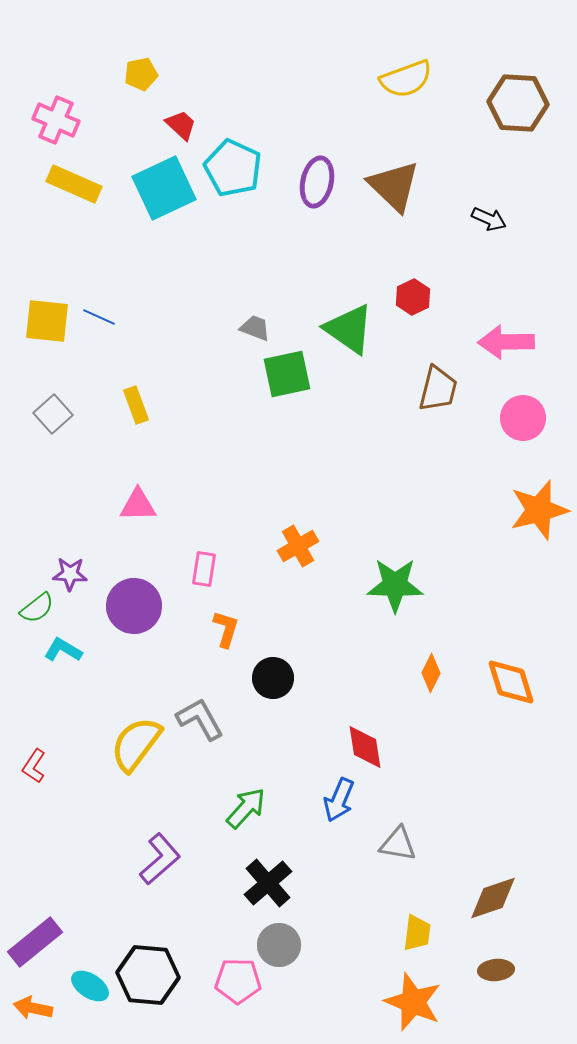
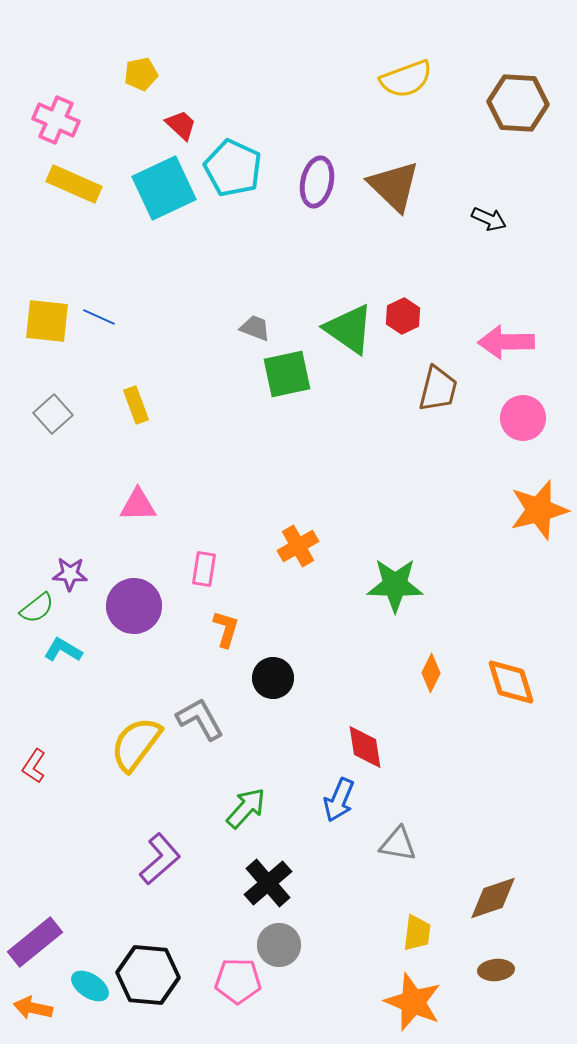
red hexagon at (413, 297): moved 10 px left, 19 px down
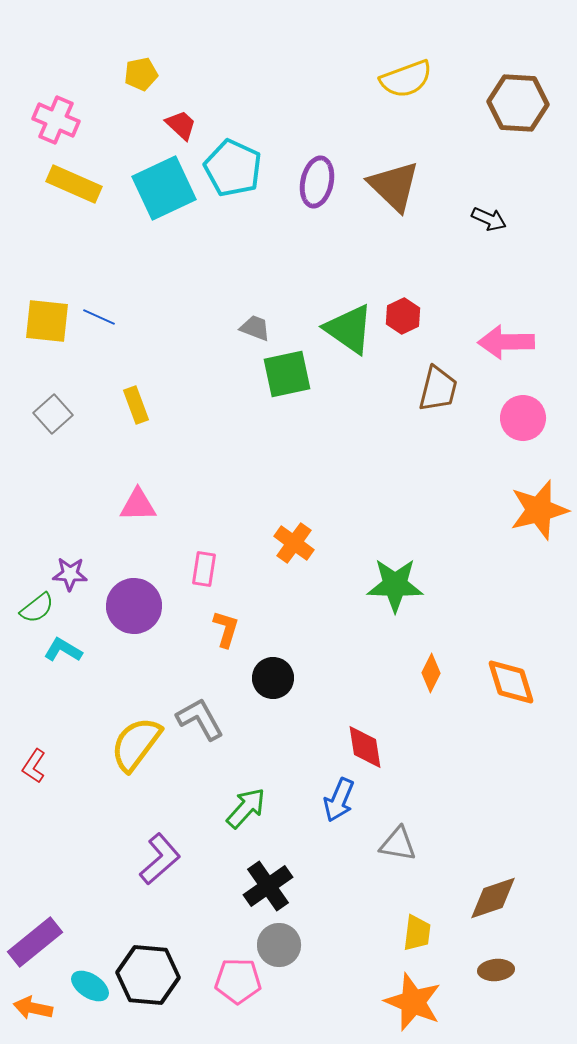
orange cross at (298, 546): moved 4 px left, 3 px up; rotated 24 degrees counterclockwise
black cross at (268, 883): moved 3 px down; rotated 6 degrees clockwise
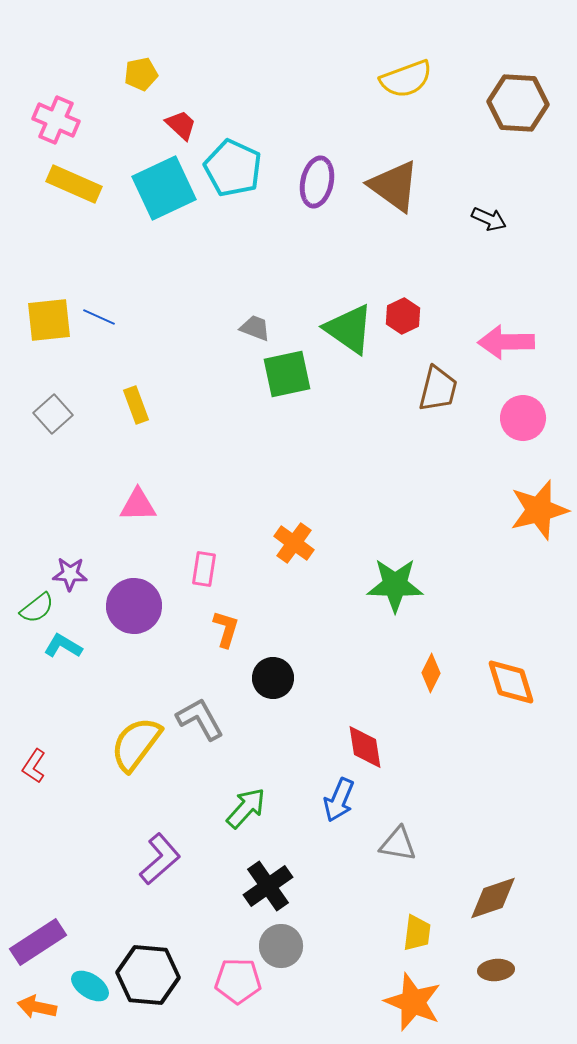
brown triangle at (394, 186): rotated 8 degrees counterclockwise
yellow square at (47, 321): moved 2 px right, 1 px up; rotated 12 degrees counterclockwise
cyan L-shape at (63, 650): moved 4 px up
purple rectangle at (35, 942): moved 3 px right; rotated 6 degrees clockwise
gray circle at (279, 945): moved 2 px right, 1 px down
orange arrow at (33, 1008): moved 4 px right, 1 px up
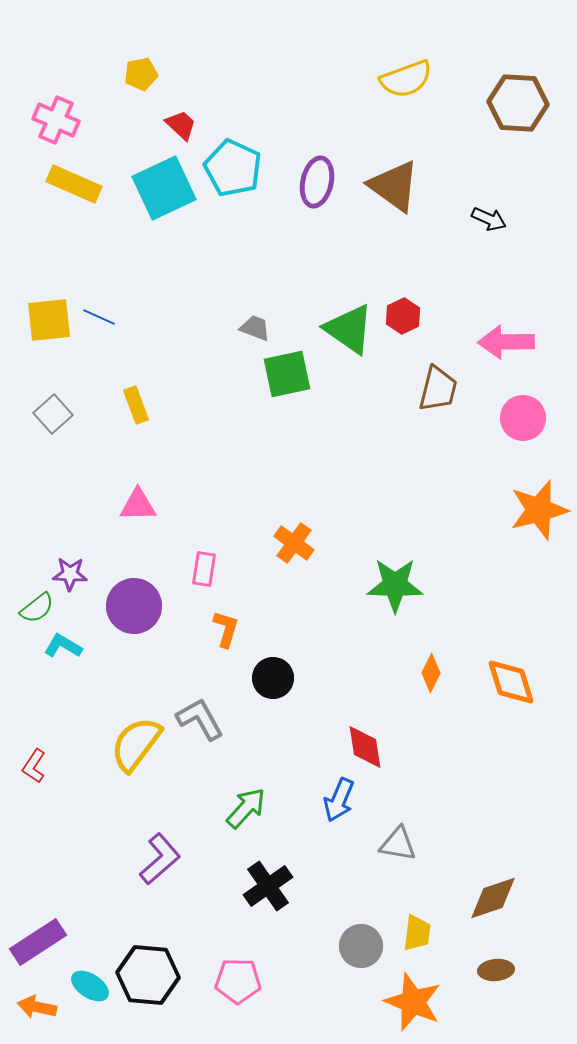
gray circle at (281, 946): moved 80 px right
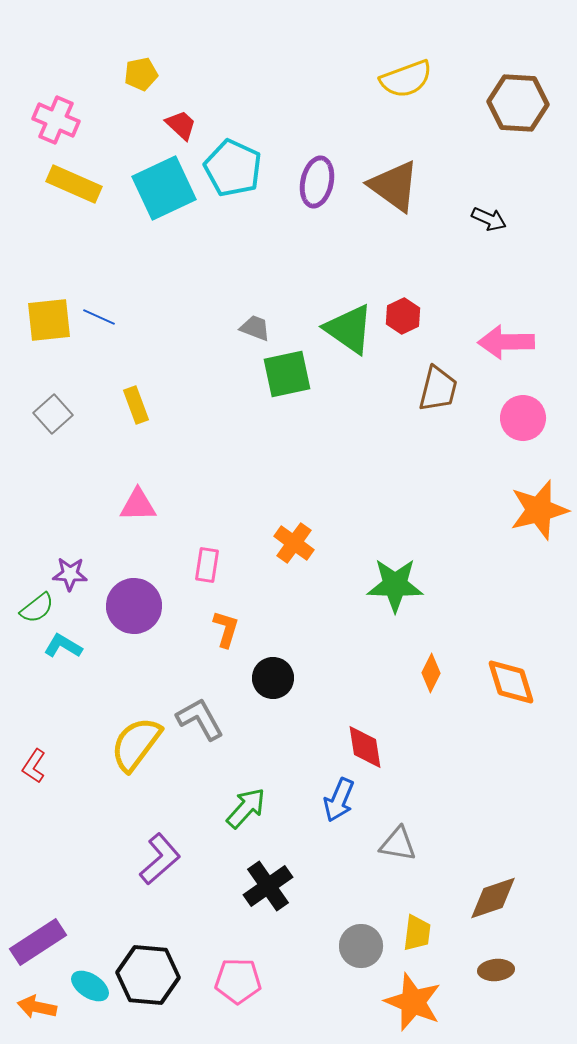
pink rectangle at (204, 569): moved 3 px right, 4 px up
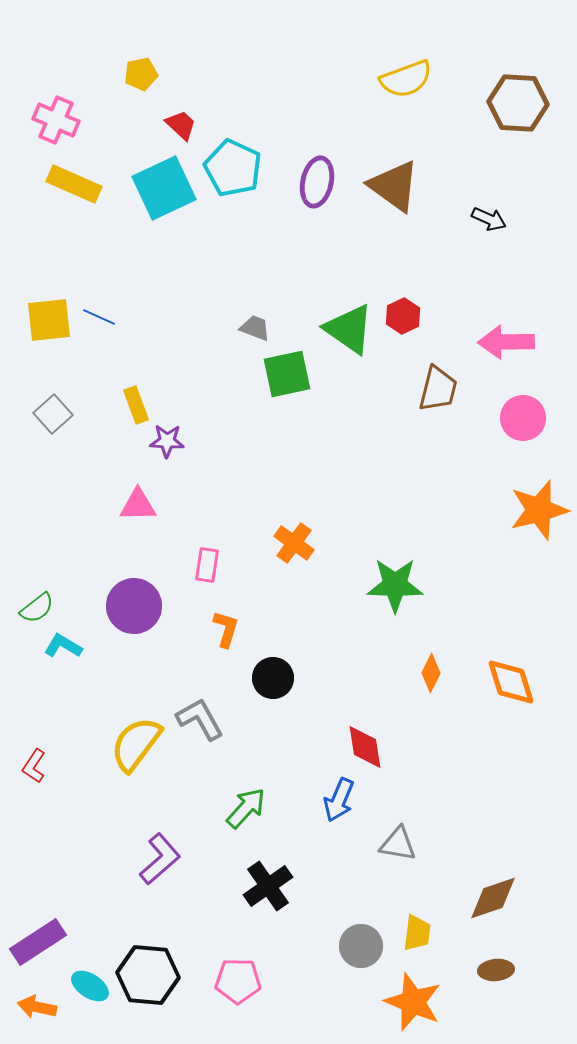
purple star at (70, 574): moved 97 px right, 133 px up
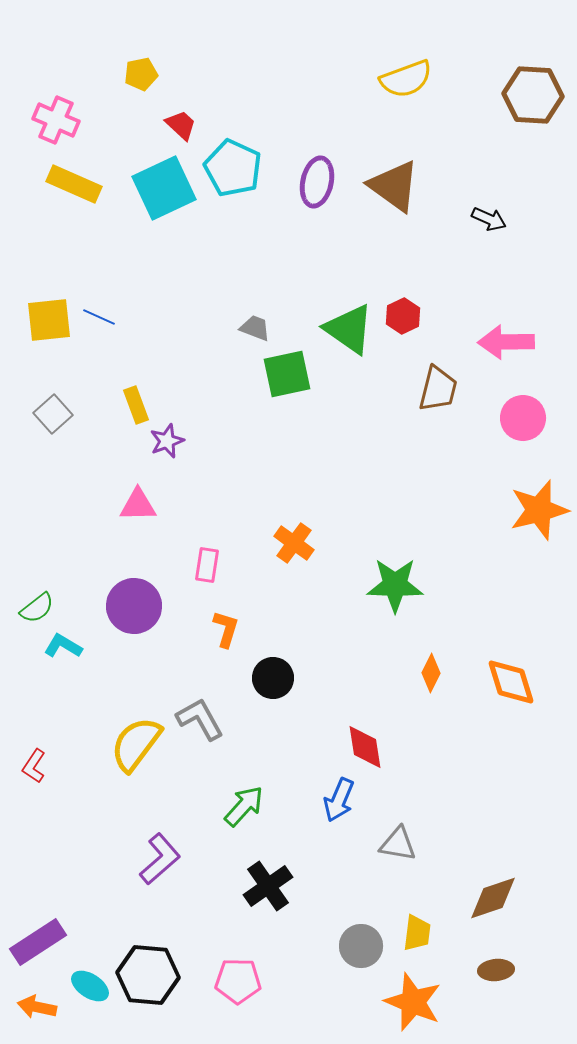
brown hexagon at (518, 103): moved 15 px right, 8 px up
purple star at (167, 441): rotated 24 degrees counterclockwise
green arrow at (246, 808): moved 2 px left, 2 px up
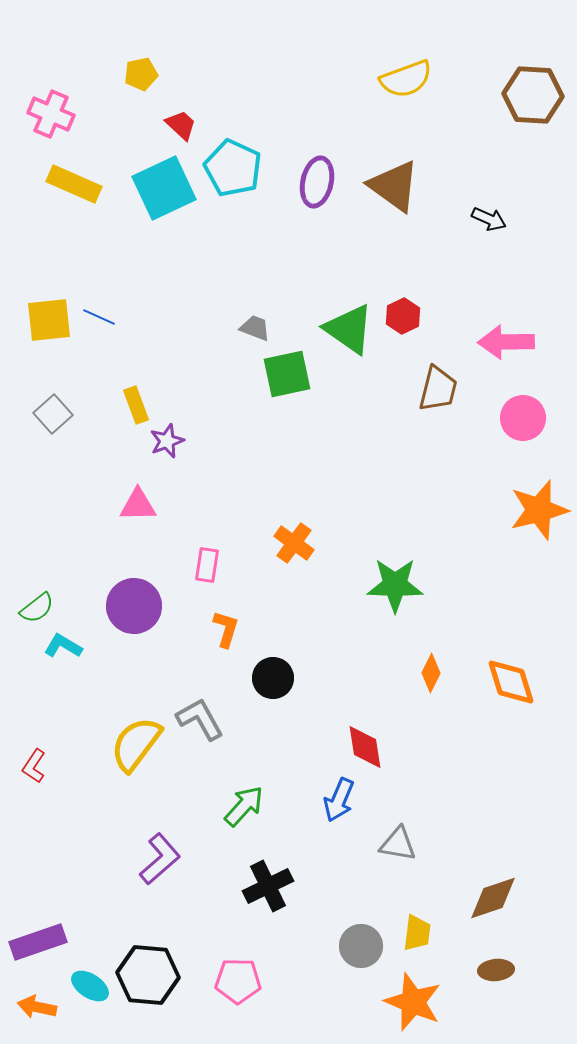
pink cross at (56, 120): moved 5 px left, 6 px up
black cross at (268, 886): rotated 9 degrees clockwise
purple rectangle at (38, 942): rotated 14 degrees clockwise
